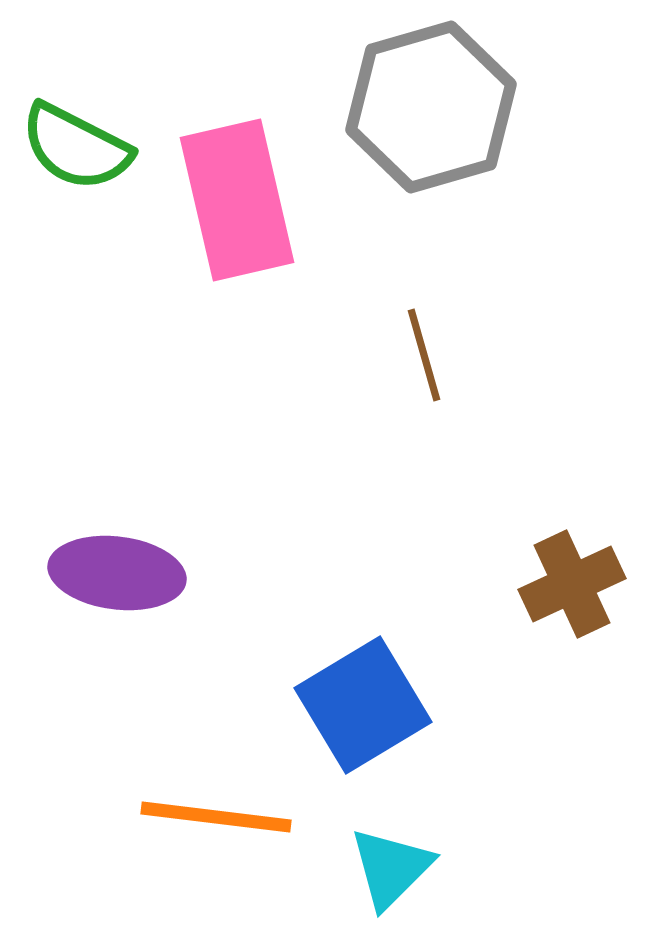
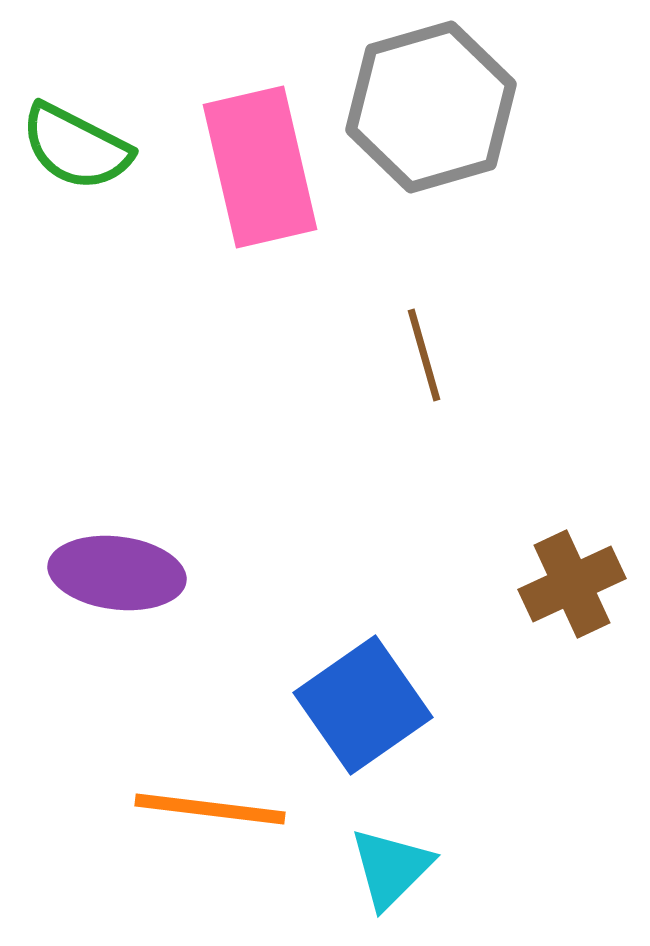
pink rectangle: moved 23 px right, 33 px up
blue square: rotated 4 degrees counterclockwise
orange line: moved 6 px left, 8 px up
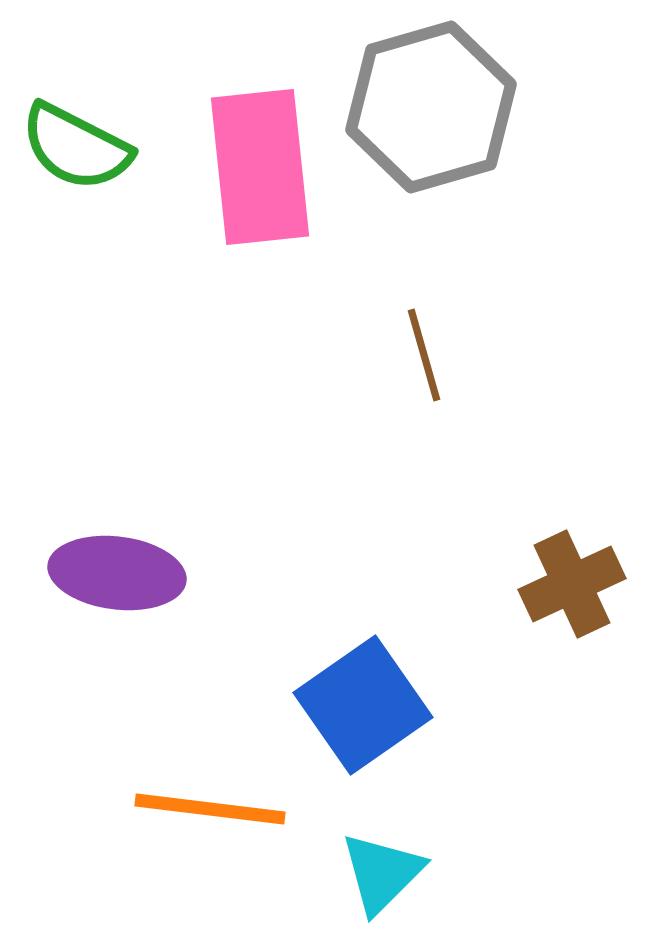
pink rectangle: rotated 7 degrees clockwise
cyan triangle: moved 9 px left, 5 px down
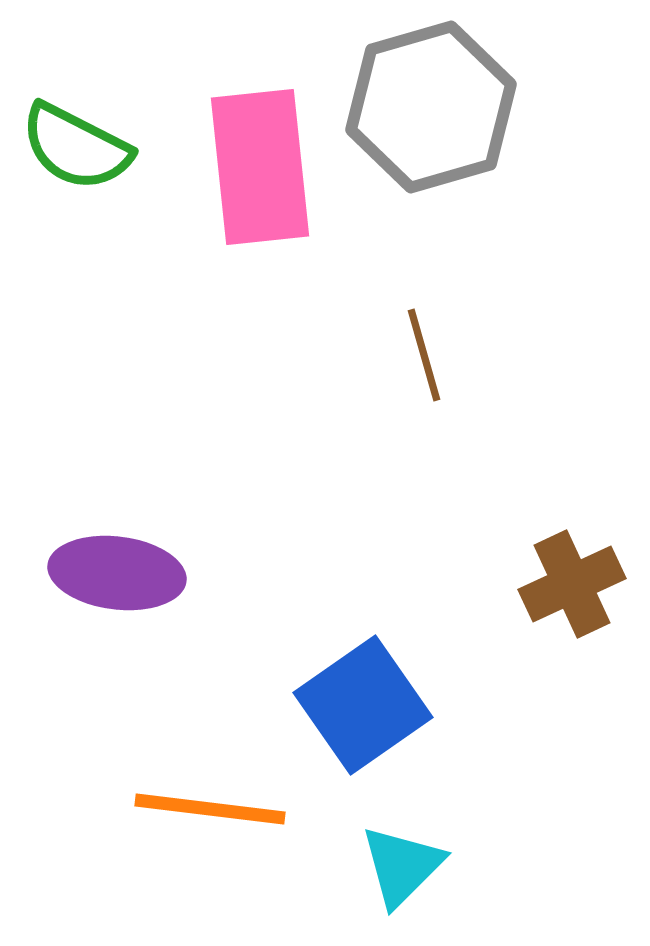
cyan triangle: moved 20 px right, 7 px up
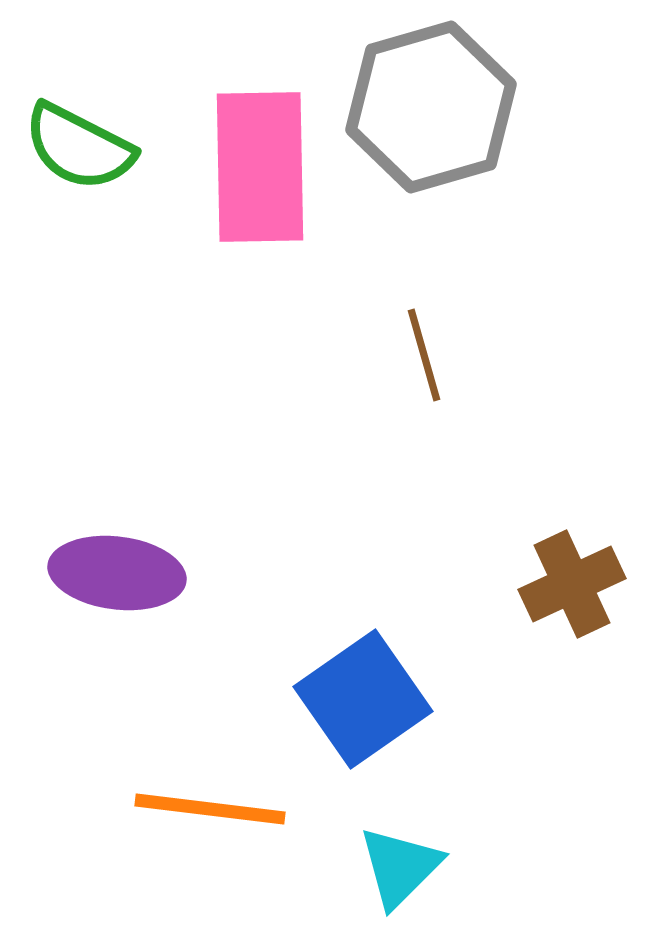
green semicircle: moved 3 px right
pink rectangle: rotated 5 degrees clockwise
blue square: moved 6 px up
cyan triangle: moved 2 px left, 1 px down
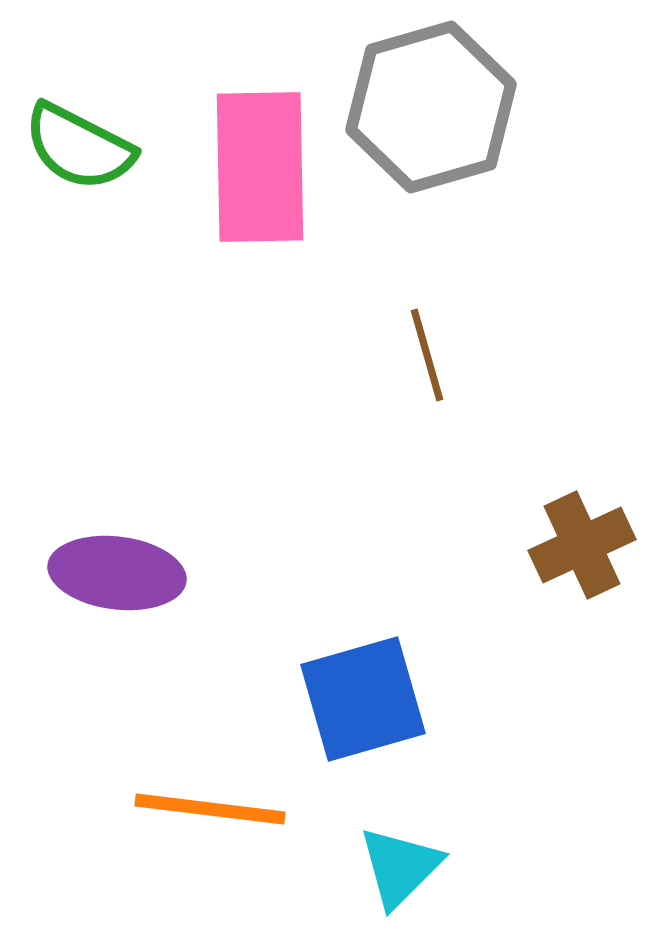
brown line: moved 3 px right
brown cross: moved 10 px right, 39 px up
blue square: rotated 19 degrees clockwise
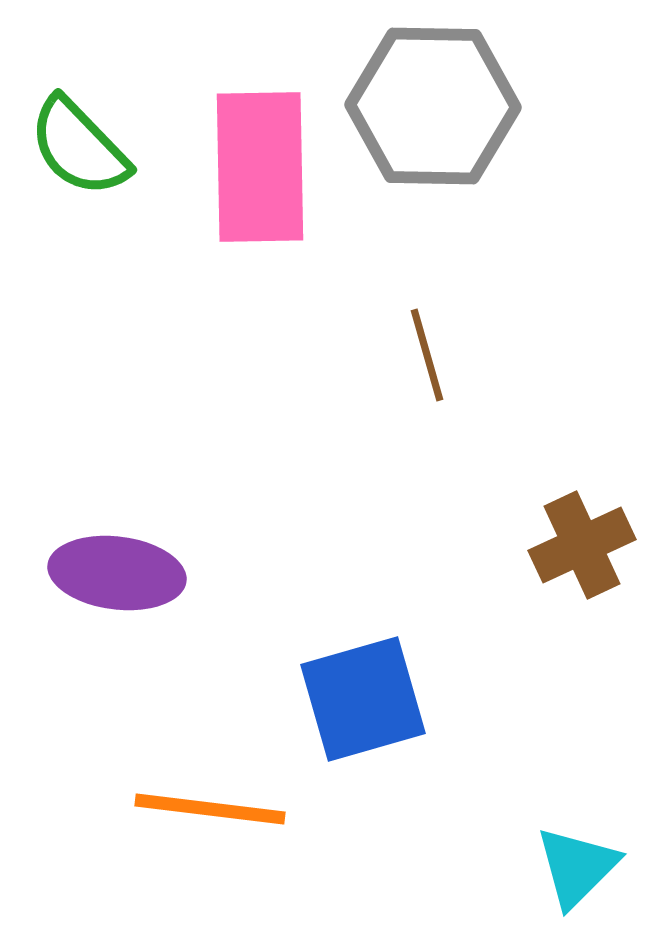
gray hexagon: moved 2 px right, 1 px up; rotated 17 degrees clockwise
green semicircle: rotated 19 degrees clockwise
cyan triangle: moved 177 px right
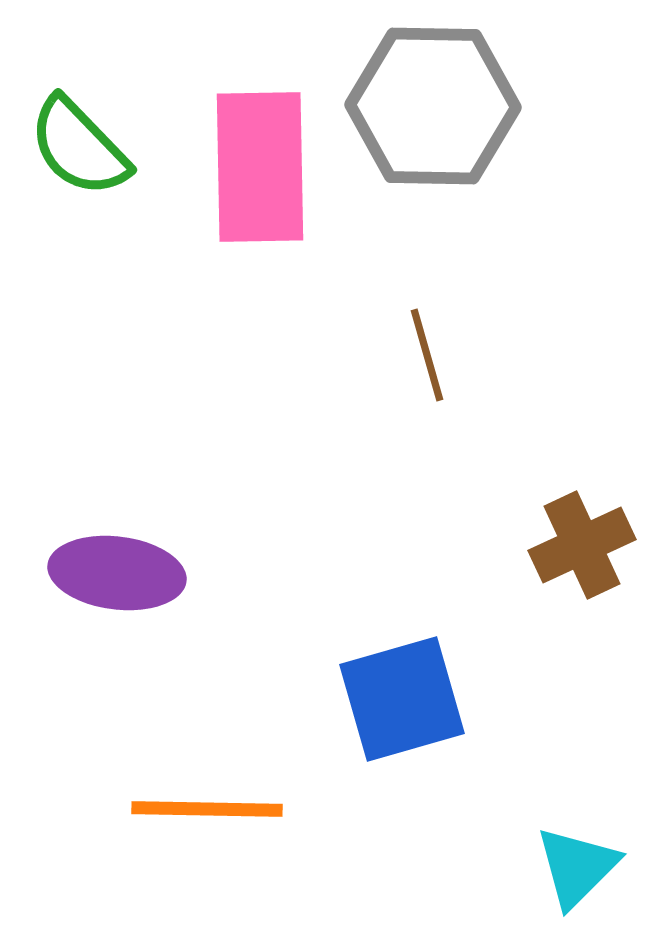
blue square: moved 39 px right
orange line: moved 3 px left; rotated 6 degrees counterclockwise
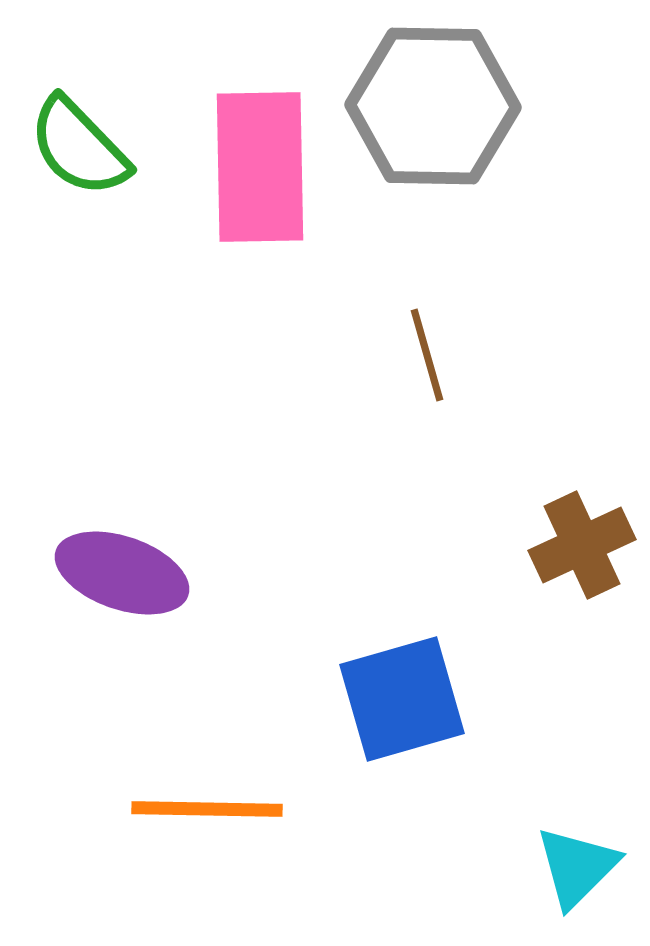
purple ellipse: moved 5 px right; rotated 12 degrees clockwise
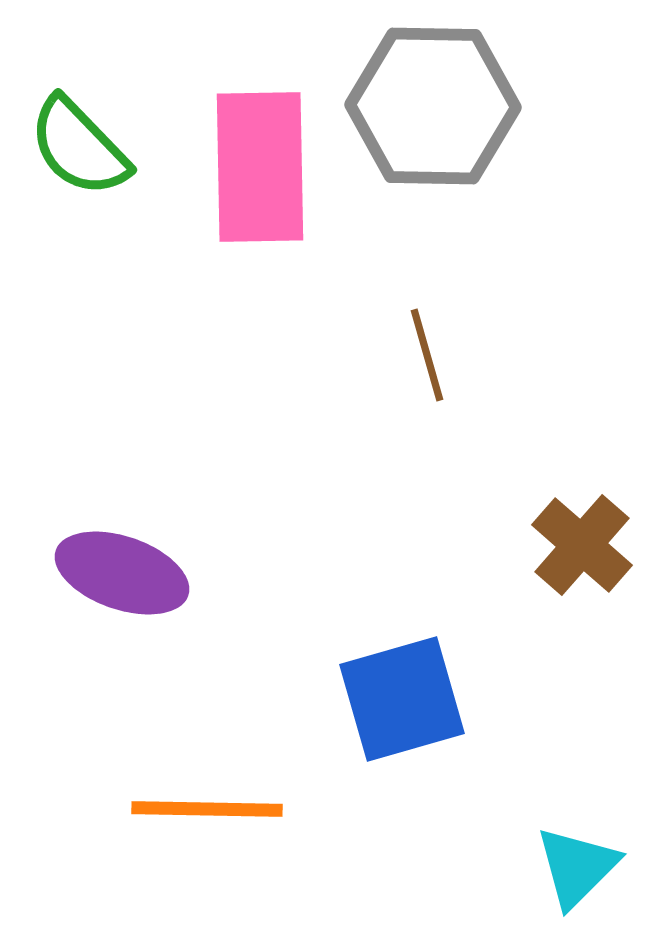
brown cross: rotated 24 degrees counterclockwise
